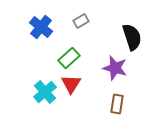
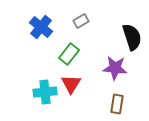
green rectangle: moved 4 px up; rotated 10 degrees counterclockwise
purple star: rotated 10 degrees counterclockwise
cyan cross: rotated 35 degrees clockwise
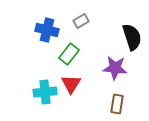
blue cross: moved 6 px right, 3 px down; rotated 25 degrees counterclockwise
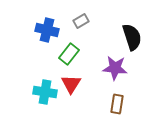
cyan cross: rotated 15 degrees clockwise
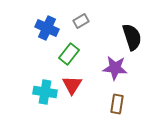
blue cross: moved 2 px up; rotated 10 degrees clockwise
red triangle: moved 1 px right, 1 px down
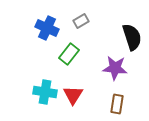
red triangle: moved 1 px right, 10 px down
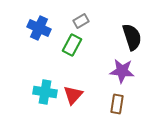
blue cross: moved 8 px left
green rectangle: moved 3 px right, 9 px up; rotated 10 degrees counterclockwise
purple star: moved 7 px right, 3 px down
red triangle: rotated 10 degrees clockwise
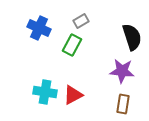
red triangle: rotated 20 degrees clockwise
brown rectangle: moved 6 px right
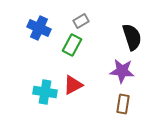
red triangle: moved 10 px up
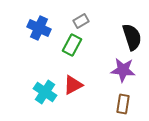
purple star: moved 1 px right, 1 px up
cyan cross: rotated 25 degrees clockwise
